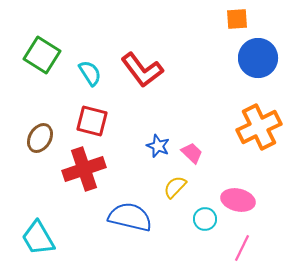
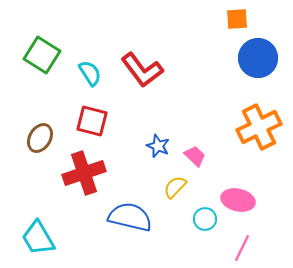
pink trapezoid: moved 3 px right, 3 px down
red cross: moved 4 px down
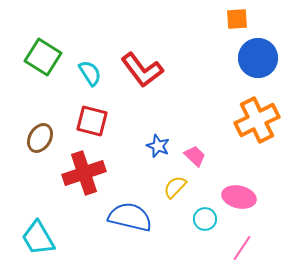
green square: moved 1 px right, 2 px down
orange cross: moved 2 px left, 7 px up
pink ellipse: moved 1 px right, 3 px up
pink line: rotated 8 degrees clockwise
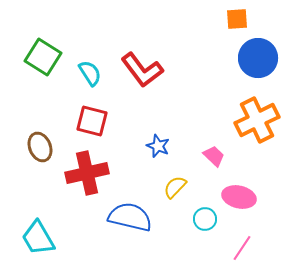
brown ellipse: moved 9 px down; rotated 52 degrees counterclockwise
pink trapezoid: moved 19 px right
red cross: moved 3 px right; rotated 6 degrees clockwise
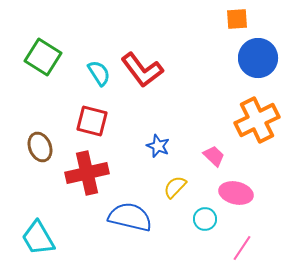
cyan semicircle: moved 9 px right
pink ellipse: moved 3 px left, 4 px up
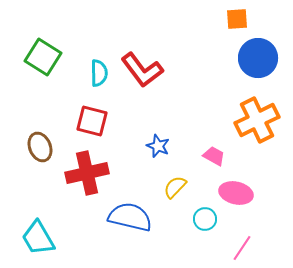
cyan semicircle: rotated 32 degrees clockwise
pink trapezoid: rotated 15 degrees counterclockwise
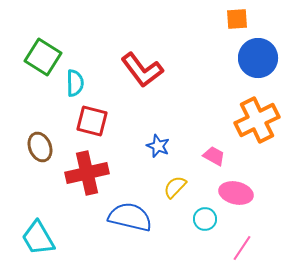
cyan semicircle: moved 24 px left, 10 px down
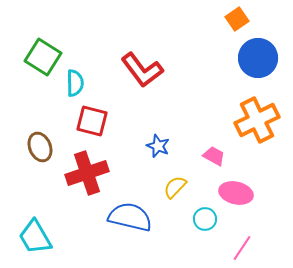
orange square: rotated 30 degrees counterclockwise
red cross: rotated 6 degrees counterclockwise
cyan trapezoid: moved 3 px left, 1 px up
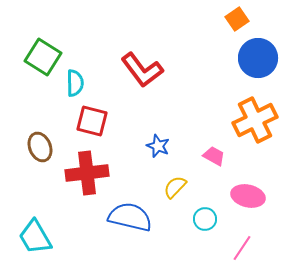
orange cross: moved 2 px left
red cross: rotated 12 degrees clockwise
pink ellipse: moved 12 px right, 3 px down
